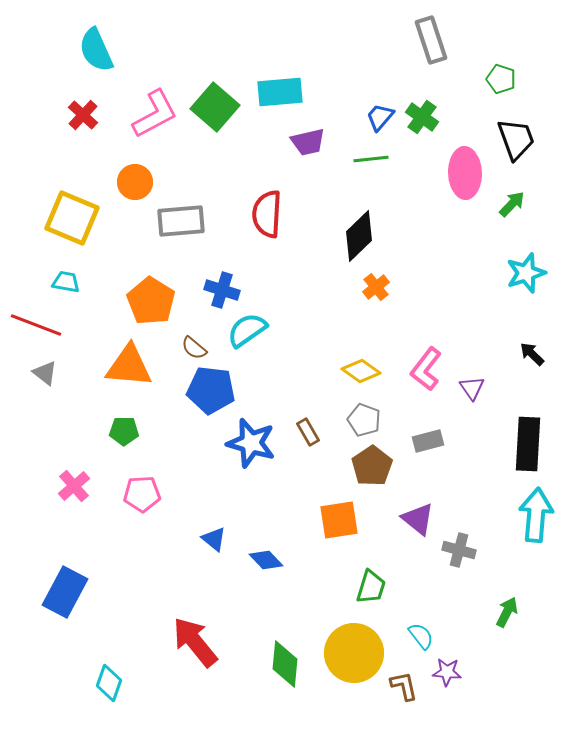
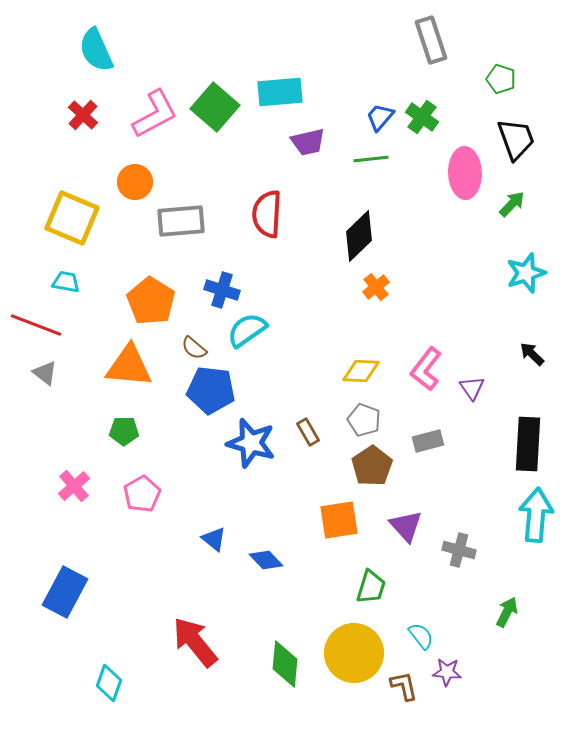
yellow diamond at (361, 371): rotated 33 degrees counterclockwise
pink pentagon at (142, 494): rotated 27 degrees counterclockwise
purple triangle at (418, 519): moved 12 px left, 7 px down; rotated 9 degrees clockwise
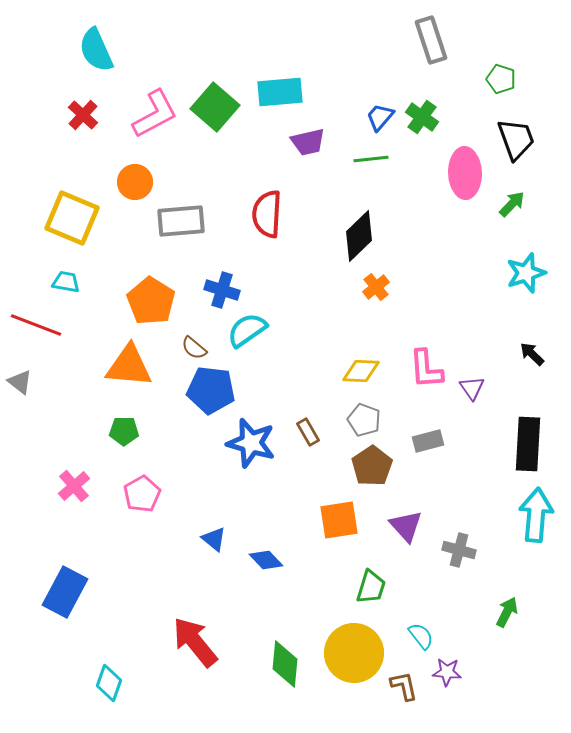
pink L-shape at (426, 369): rotated 42 degrees counterclockwise
gray triangle at (45, 373): moved 25 px left, 9 px down
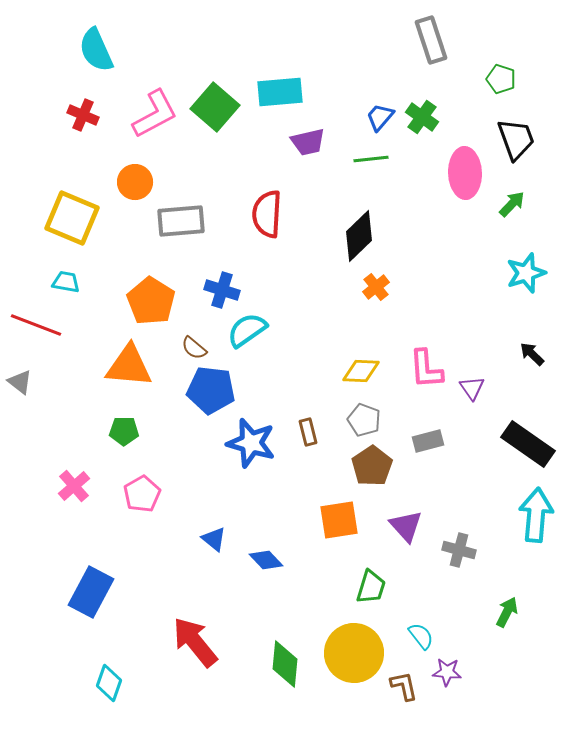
red cross at (83, 115): rotated 20 degrees counterclockwise
brown rectangle at (308, 432): rotated 16 degrees clockwise
black rectangle at (528, 444): rotated 58 degrees counterclockwise
blue rectangle at (65, 592): moved 26 px right
